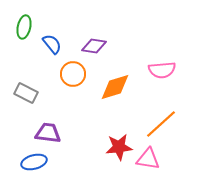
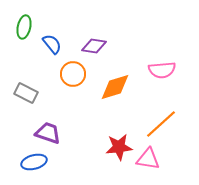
purple trapezoid: rotated 12 degrees clockwise
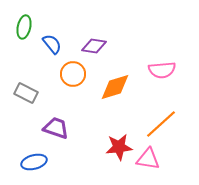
purple trapezoid: moved 8 px right, 5 px up
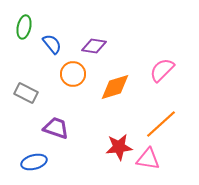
pink semicircle: rotated 140 degrees clockwise
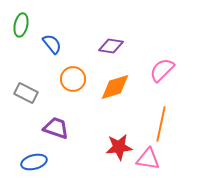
green ellipse: moved 3 px left, 2 px up
purple diamond: moved 17 px right
orange circle: moved 5 px down
orange line: rotated 36 degrees counterclockwise
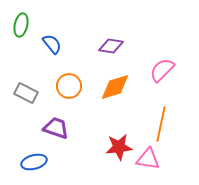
orange circle: moved 4 px left, 7 px down
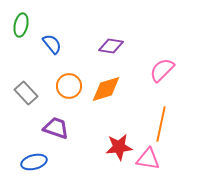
orange diamond: moved 9 px left, 2 px down
gray rectangle: rotated 20 degrees clockwise
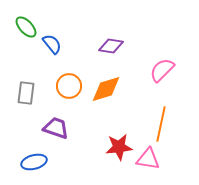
green ellipse: moved 5 px right, 2 px down; rotated 55 degrees counterclockwise
gray rectangle: rotated 50 degrees clockwise
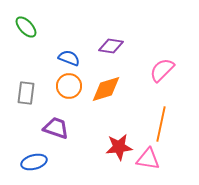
blue semicircle: moved 17 px right, 14 px down; rotated 30 degrees counterclockwise
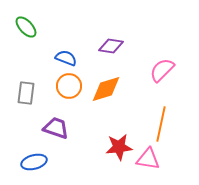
blue semicircle: moved 3 px left
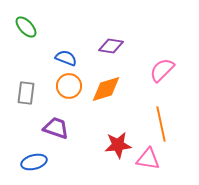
orange line: rotated 24 degrees counterclockwise
red star: moved 1 px left, 2 px up
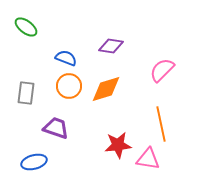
green ellipse: rotated 10 degrees counterclockwise
